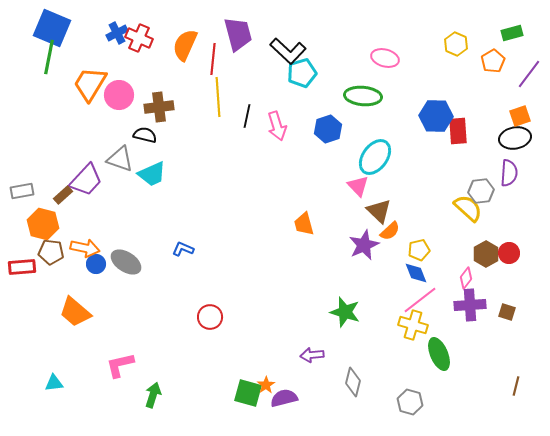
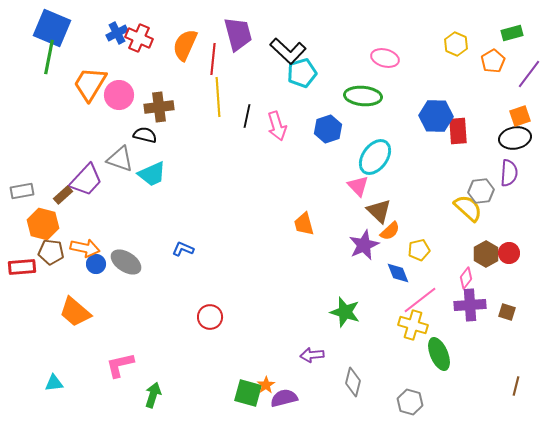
blue diamond at (416, 273): moved 18 px left
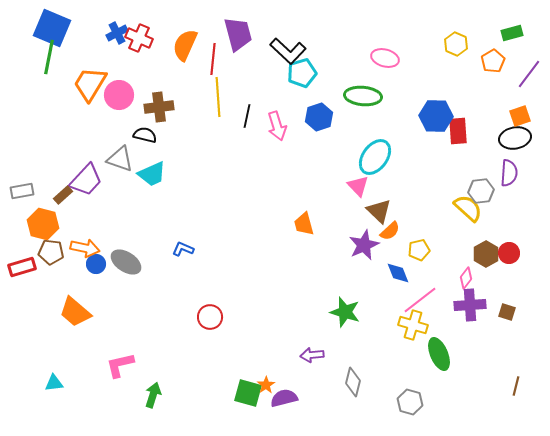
blue hexagon at (328, 129): moved 9 px left, 12 px up
red rectangle at (22, 267): rotated 12 degrees counterclockwise
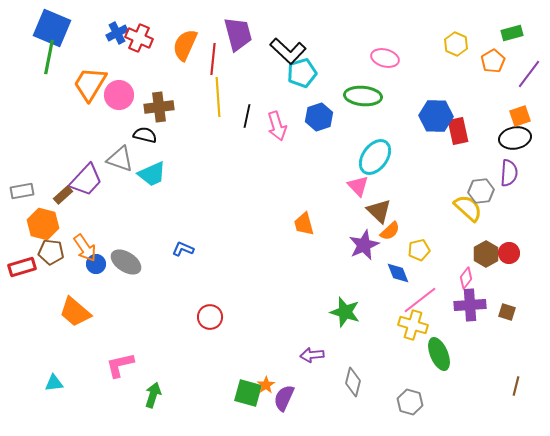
red rectangle at (458, 131): rotated 8 degrees counterclockwise
orange arrow at (85, 248): rotated 44 degrees clockwise
purple semicircle at (284, 398): rotated 52 degrees counterclockwise
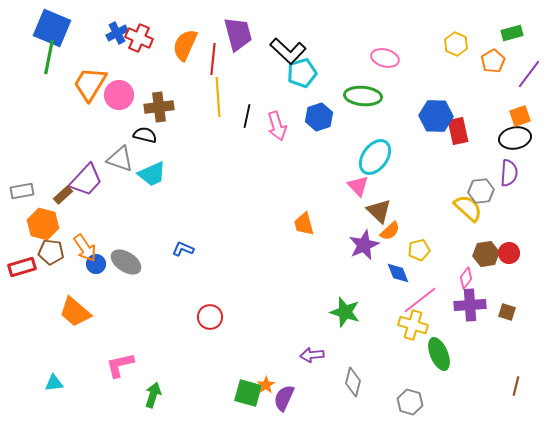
brown hexagon at (486, 254): rotated 20 degrees clockwise
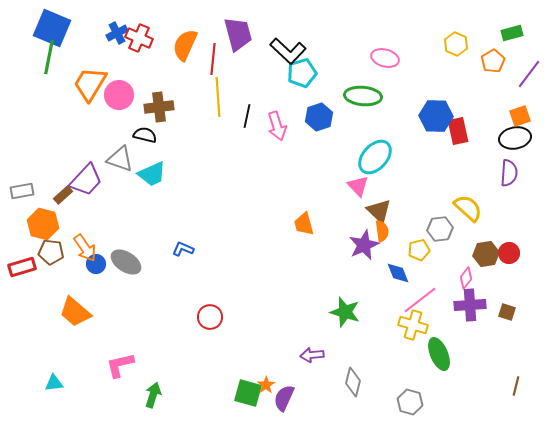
cyan ellipse at (375, 157): rotated 6 degrees clockwise
gray hexagon at (481, 191): moved 41 px left, 38 px down
orange semicircle at (390, 231): moved 8 px left; rotated 55 degrees counterclockwise
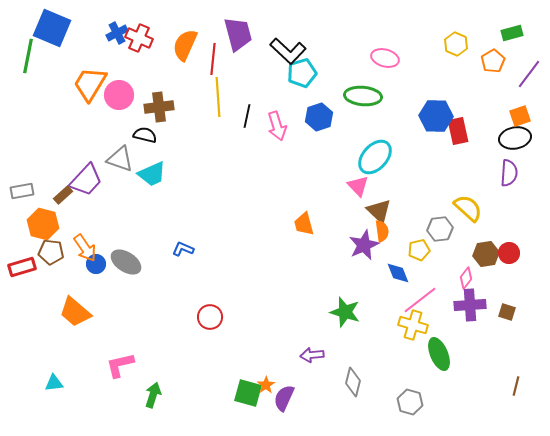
green line at (49, 57): moved 21 px left, 1 px up
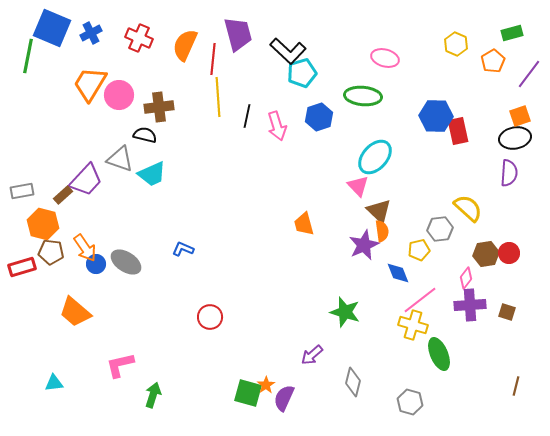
blue cross at (117, 33): moved 26 px left
purple arrow at (312, 355): rotated 35 degrees counterclockwise
